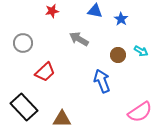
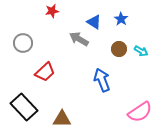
blue triangle: moved 1 px left, 11 px down; rotated 21 degrees clockwise
brown circle: moved 1 px right, 6 px up
blue arrow: moved 1 px up
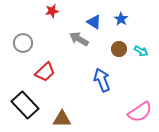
black rectangle: moved 1 px right, 2 px up
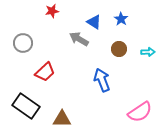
cyan arrow: moved 7 px right, 1 px down; rotated 32 degrees counterclockwise
black rectangle: moved 1 px right, 1 px down; rotated 12 degrees counterclockwise
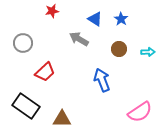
blue triangle: moved 1 px right, 3 px up
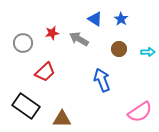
red star: moved 22 px down
